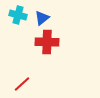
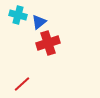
blue triangle: moved 3 px left, 4 px down
red cross: moved 1 px right, 1 px down; rotated 20 degrees counterclockwise
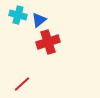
blue triangle: moved 2 px up
red cross: moved 1 px up
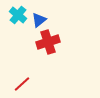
cyan cross: rotated 24 degrees clockwise
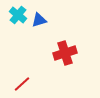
blue triangle: rotated 21 degrees clockwise
red cross: moved 17 px right, 11 px down
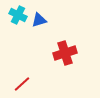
cyan cross: rotated 12 degrees counterclockwise
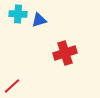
cyan cross: moved 1 px up; rotated 24 degrees counterclockwise
red line: moved 10 px left, 2 px down
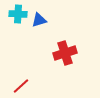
red line: moved 9 px right
